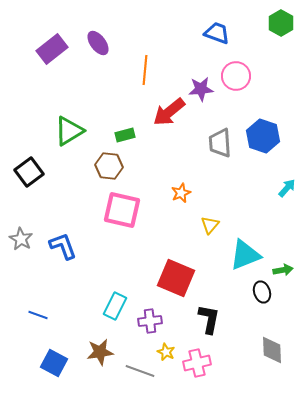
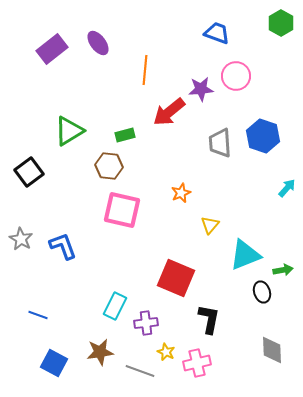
purple cross: moved 4 px left, 2 px down
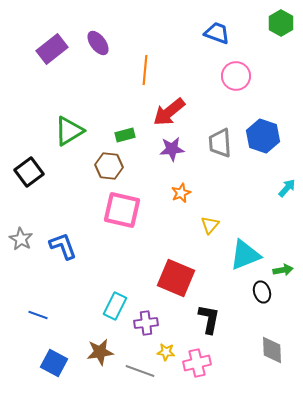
purple star: moved 29 px left, 60 px down
yellow star: rotated 18 degrees counterclockwise
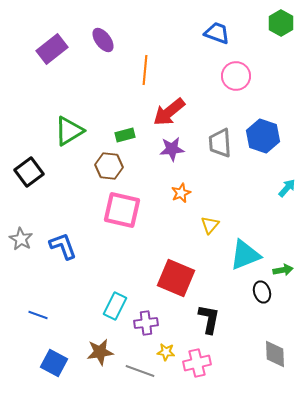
purple ellipse: moved 5 px right, 3 px up
gray diamond: moved 3 px right, 4 px down
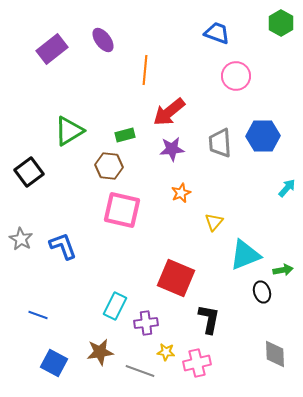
blue hexagon: rotated 20 degrees counterclockwise
yellow triangle: moved 4 px right, 3 px up
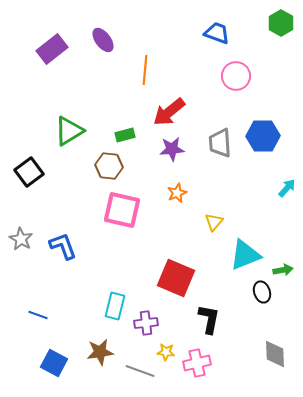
orange star: moved 4 px left
cyan rectangle: rotated 12 degrees counterclockwise
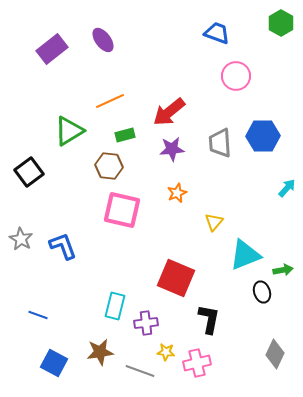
orange line: moved 35 px left, 31 px down; rotated 60 degrees clockwise
gray diamond: rotated 28 degrees clockwise
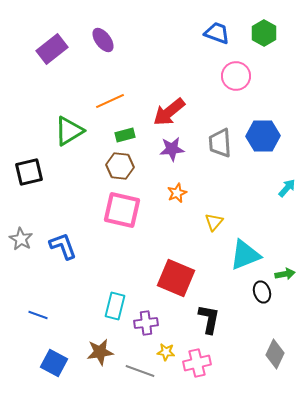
green hexagon: moved 17 px left, 10 px down
brown hexagon: moved 11 px right
black square: rotated 24 degrees clockwise
green arrow: moved 2 px right, 4 px down
